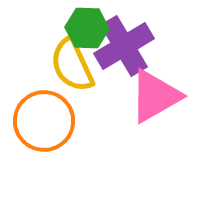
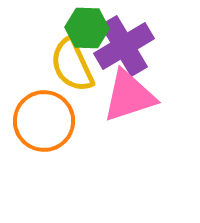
pink triangle: moved 26 px left; rotated 12 degrees clockwise
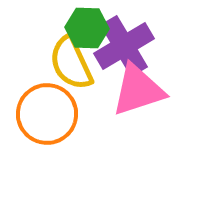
yellow semicircle: moved 1 px left, 2 px up
pink triangle: moved 9 px right, 6 px up
orange circle: moved 3 px right, 7 px up
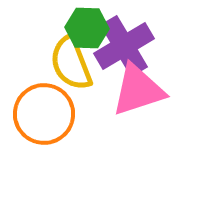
yellow semicircle: rotated 4 degrees clockwise
orange circle: moved 3 px left
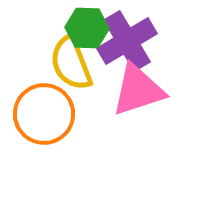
purple cross: moved 3 px right, 5 px up
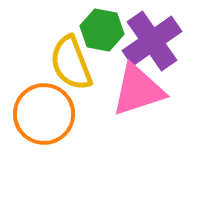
green hexagon: moved 15 px right, 2 px down; rotated 9 degrees clockwise
purple cross: moved 25 px right; rotated 4 degrees counterclockwise
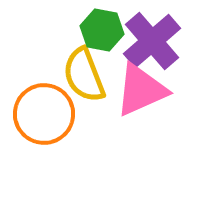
purple cross: rotated 6 degrees counterclockwise
yellow semicircle: moved 13 px right, 12 px down
pink triangle: moved 3 px right; rotated 6 degrees counterclockwise
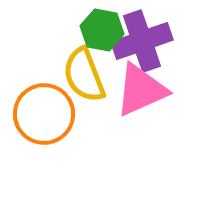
purple cross: moved 10 px left; rotated 22 degrees clockwise
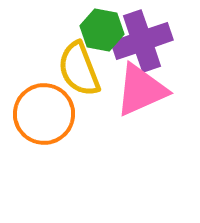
yellow semicircle: moved 5 px left, 6 px up
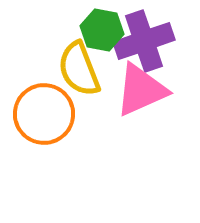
purple cross: moved 2 px right
